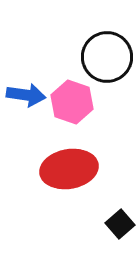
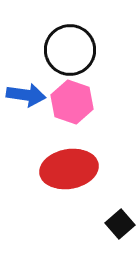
black circle: moved 37 px left, 7 px up
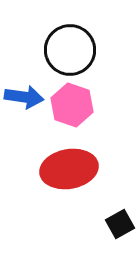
blue arrow: moved 2 px left, 2 px down
pink hexagon: moved 3 px down
black square: rotated 12 degrees clockwise
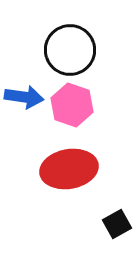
black square: moved 3 px left
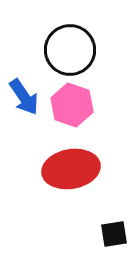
blue arrow: rotated 48 degrees clockwise
red ellipse: moved 2 px right
black square: moved 3 px left, 10 px down; rotated 20 degrees clockwise
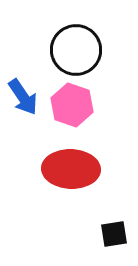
black circle: moved 6 px right
blue arrow: moved 1 px left
red ellipse: rotated 12 degrees clockwise
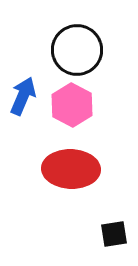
black circle: moved 1 px right
blue arrow: moved 1 px up; rotated 123 degrees counterclockwise
pink hexagon: rotated 9 degrees clockwise
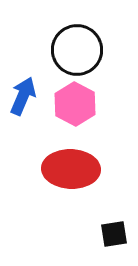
pink hexagon: moved 3 px right, 1 px up
